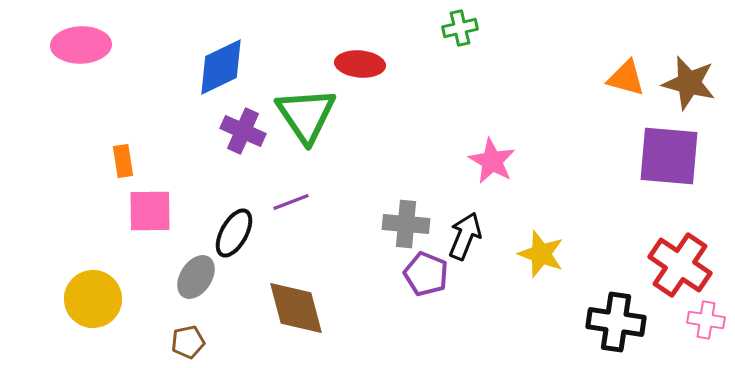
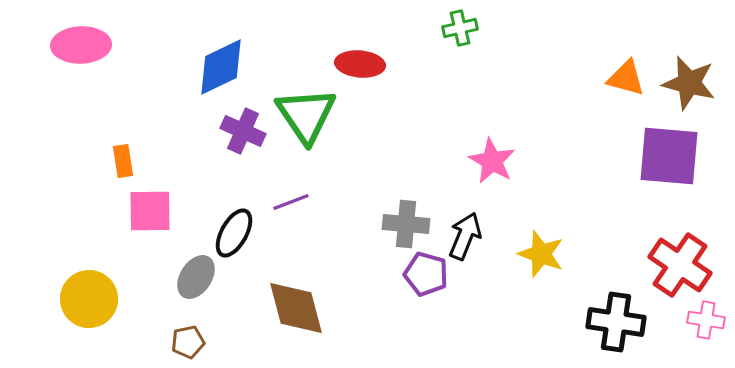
purple pentagon: rotated 6 degrees counterclockwise
yellow circle: moved 4 px left
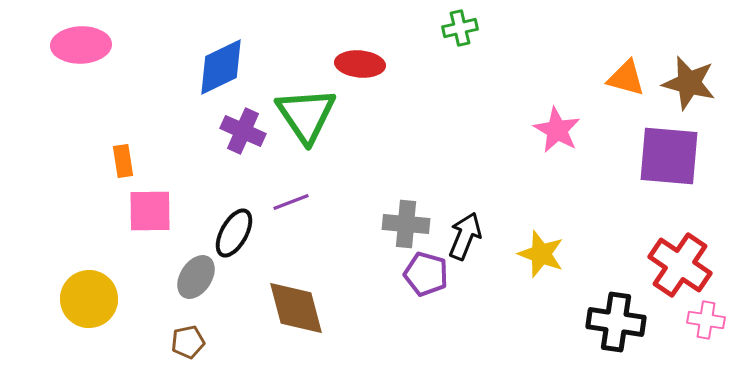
pink star: moved 65 px right, 31 px up
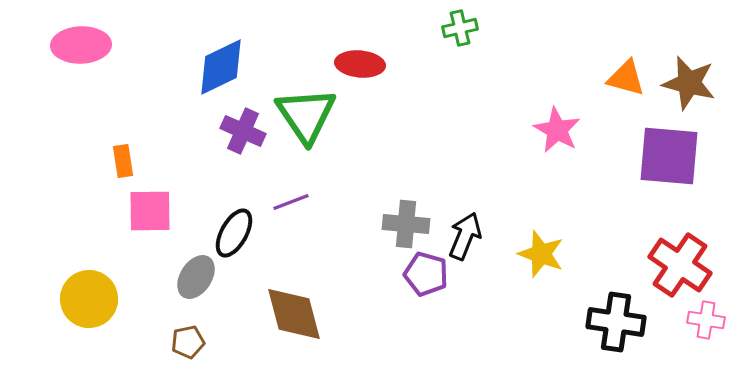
brown diamond: moved 2 px left, 6 px down
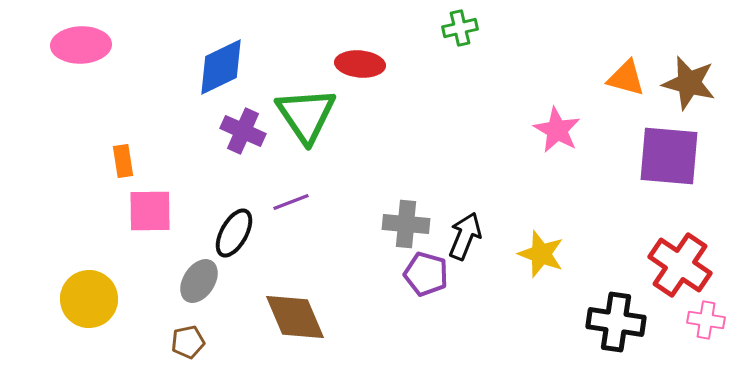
gray ellipse: moved 3 px right, 4 px down
brown diamond: moved 1 px right, 3 px down; rotated 8 degrees counterclockwise
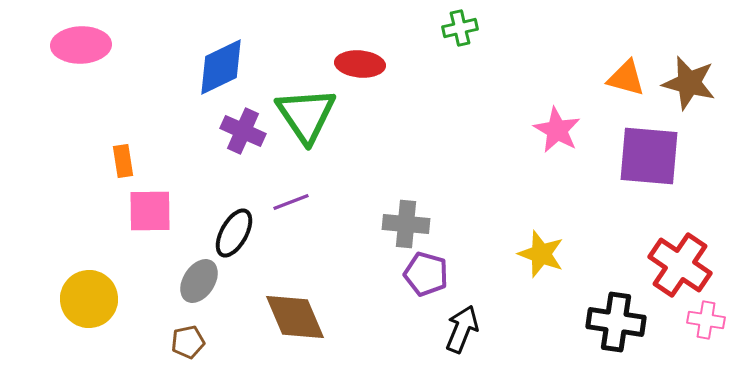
purple square: moved 20 px left
black arrow: moved 3 px left, 93 px down
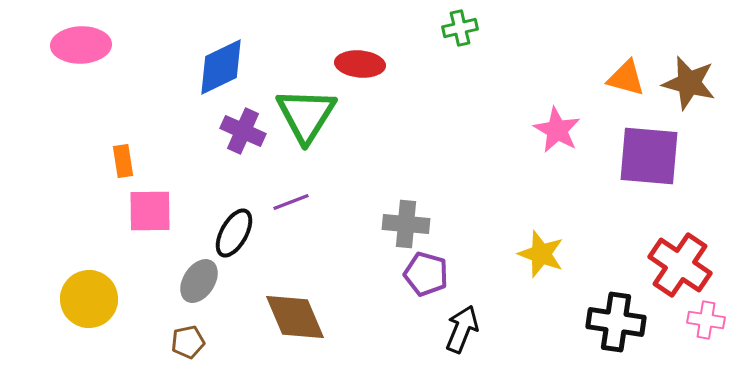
green triangle: rotated 6 degrees clockwise
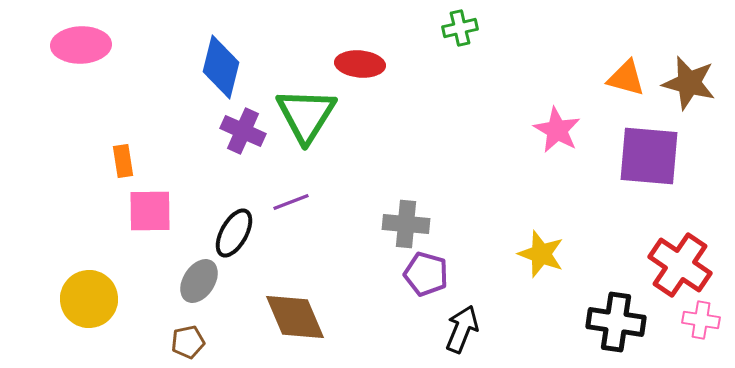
blue diamond: rotated 50 degrees counterclockwise
pink cross: moved 5 px left
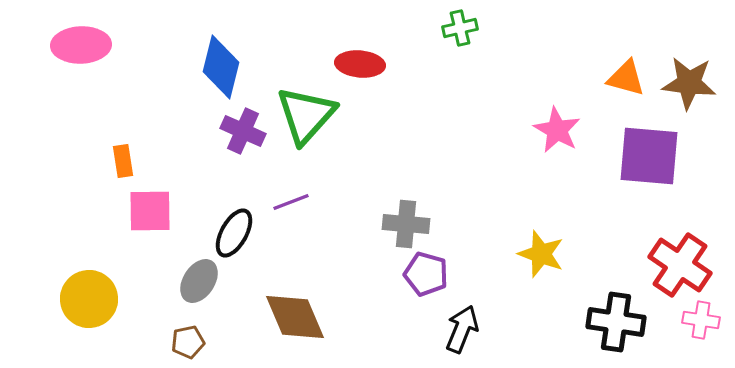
brown star: rotated 8 degrees counterclockwise
green triangle: rotated 10 degrees clockwise
